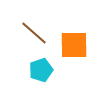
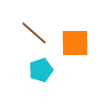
orange square: moved 1 px right, 2 px up
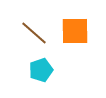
orange square: moved 12 px up
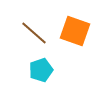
orange square: rotated 20 degrees clockwise
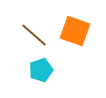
brown line: moved 2 px down
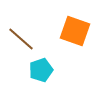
brown line: moved 13 px left, 4 px down
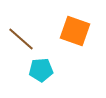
cyan pentagon: rotated 15 degrees clockwise
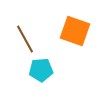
brown line: moved 4 px right; rotated 20 degrees clockwise
